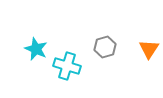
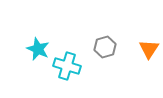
cyan star: moved 2 px right
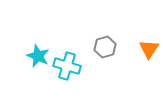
cyan star: moved 7 px down
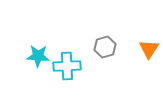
cyan star: rotated 20 degrees counterclockwise
cyan cross: rotated 20 degrees counterclockwise
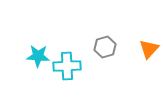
orange triangle: rotated 10 degrees clockwise
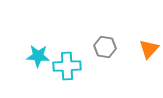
gray hexagon: rotated 25 degrees clockwise
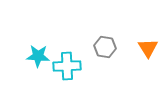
orange triangle: moved 1 px left, 1 px up; rotated 15 degrees counterclockwise
